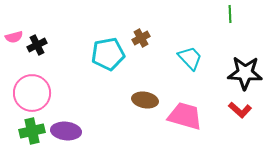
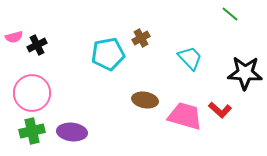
green line: rotated 48 degrees counterclockwise
red L-shape: moved 20 px left
purple ellipse: moved 6 px right, 1 px down
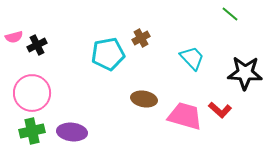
cyan trapezoid: moved 2 px right
brown ellipse: moved 1 px left, 1 px up
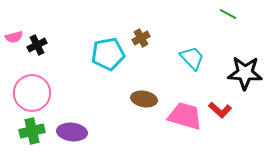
green line: moved 2 px left; rotated 12 degrees counterclockwise
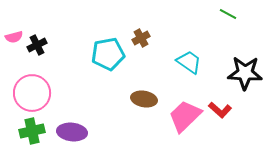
cyan trapezoid: moved 3 px left, 4 px down; rotated 12 degrees counterclockwise
pink trapezoid: rotated 60 degrees counterclockwise
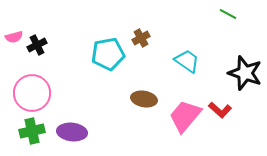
cyan trapezoid: moved 2 px left, 1 px up
black star: rotated 16 degrees clockwise
pink trapezoid: rotated 6 degrees counterclockwise
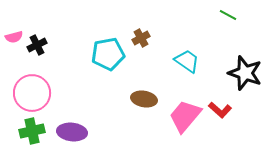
green line: moved 1 px down
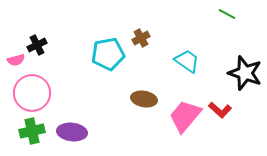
green line: moved 1 px left, 1 px up
pink semicircle: moved 2 px right, 23 px down
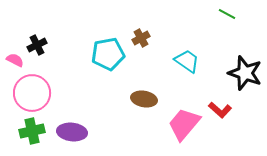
pink semicircle: moved 1 px left; rotated 138 degrees counterclockwise
pink trapezoid: moved 1 px left, 8 px down
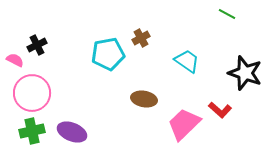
pink trapezoid: rotated 6 degrees clockwise
purple ellipse: rotated 16 degrees clockwise
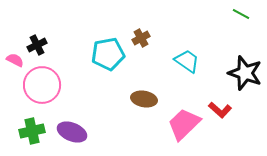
green line: moved 14 px right
pink circle: moved 10 px right, 8 px up
